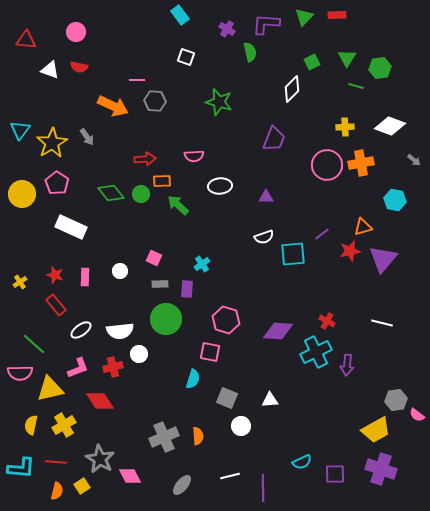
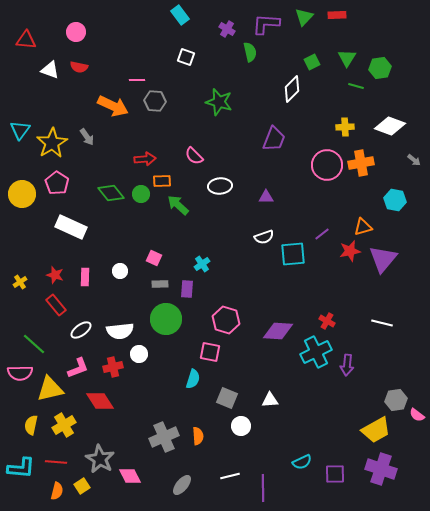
pink semicircle at (194, 156): rotated 48 degrees clockwise
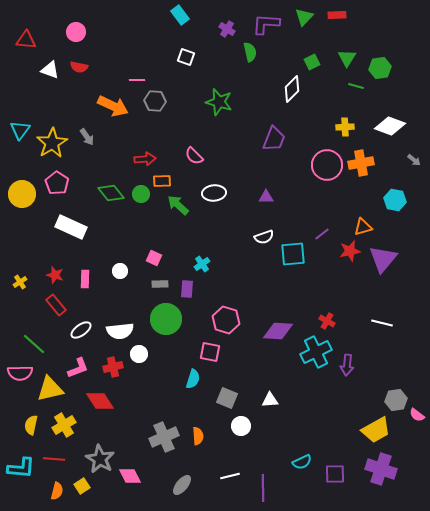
white ellipse at (220, 186): moved 6 px left, 7 px down
pink rectangle at (85, 277): moved 2 px down
red line at (56, 462): moved 2 px left, 3 px up
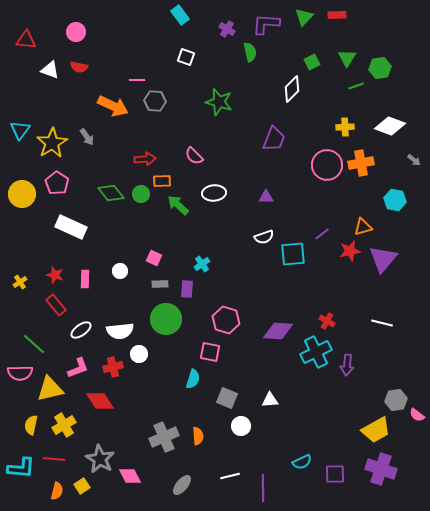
green line at (356, 86): rotated 35 degrees counterclockwise
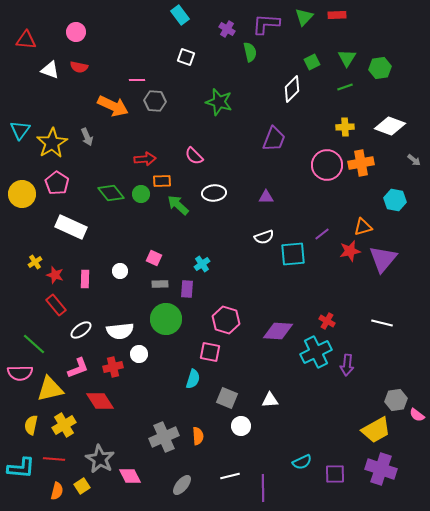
green line at (356, 86): moved 11 px left, 1 px down
gray arrow at (87, 137): rotated 12 degrees clockwise
yellow cross at (20, 282): moved 15 px right, 20 px up
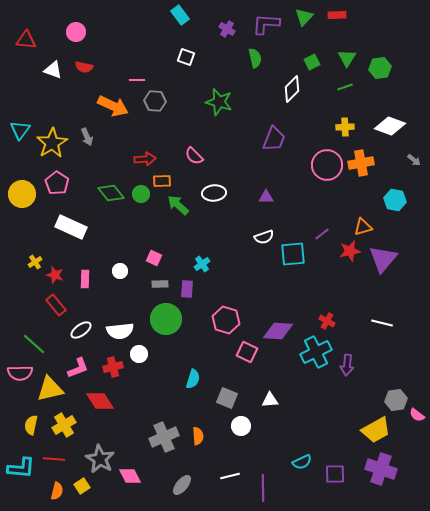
green semicircle at (250, 52): moved 5 px right, 6 px down
red semicircle at (79, 67): moved 5 px right
white triangle at (50, 70): moved 3 px right
pink square at (210, 352): moved 37 px right; rotated 15 degrees clockwise
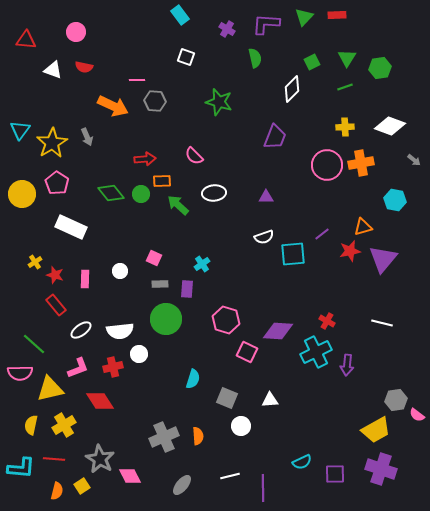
purple trapezoid at (274, 139): moved 1 px right, 2 px up
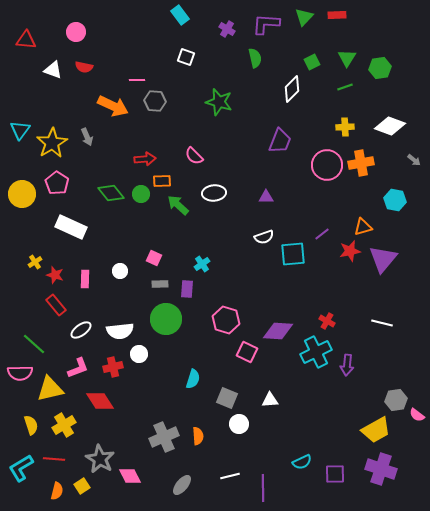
purple trapezoid at (275, 137): moved 5 px right, 4 px down
yellow semicircle at (31, 425): rotated 150 degrees clockwise
white circle at (241, 426): moved 2 px left, 2 px up
cyan L-shape at (21, 468): rotated 144 degrees clockwise
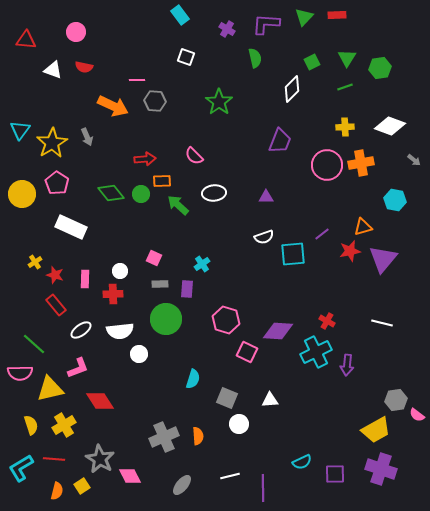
green star at (219, 102): rotated 20 degrees clockwise
red cross at (113, 367): moved 73 px up; rotated 12 degrees clockwise
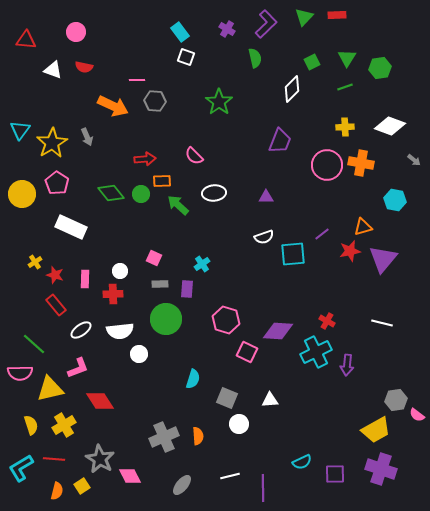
cyan rectangle at (180, 15): moved 17 px down
purple L-shape at (266, 24): rotated 132 degrees clockwise
orange cross at (361, 163): rotated 20 degrees clockwise
